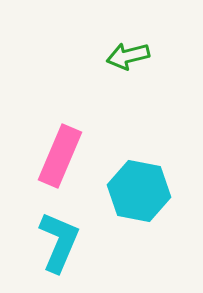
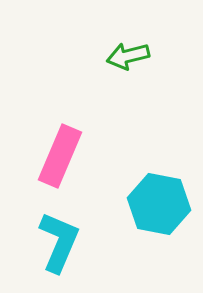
cyan hexagon: moved 20 px right, 13 px down
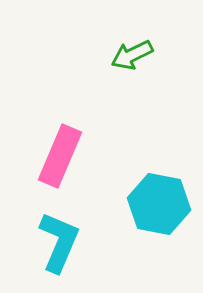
green arrow: moved 4 px right, 1 px up; rotated 12 degrees counterclockwise
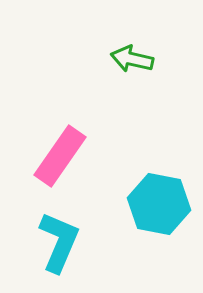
green arrow: moved 4 px down; rotated 39 degrees clockwise
pink rectangle: rotated 12 degrees clockwise
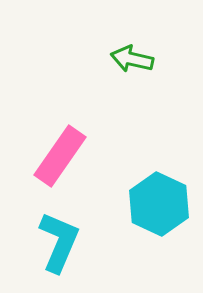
cyan hexagon: rotated 14 degrees clockwise
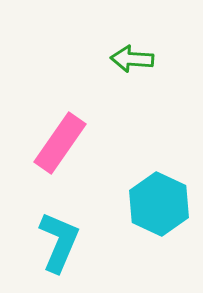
green arrow: rotated 9 degrees counterclockwise
pink rectangle: moved 13 px up
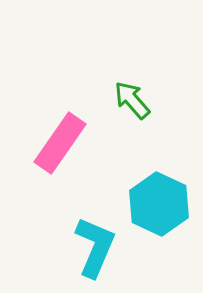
green arrow: moved 41 px down; rotated 45 degrees clockwise
cyan L-shape: moved 36 px right, 5 px down
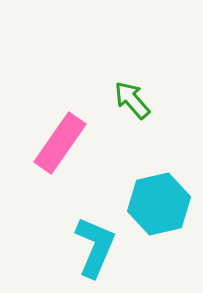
cyan hexagon: rotated 22 degrees clockwise
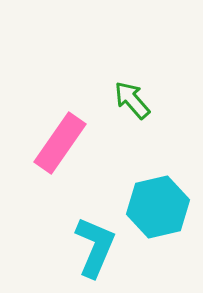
cyan hexagon: moved 1 px left, 3 px down
